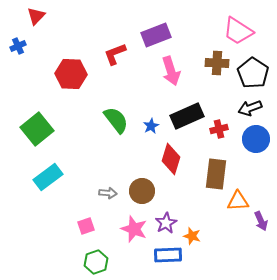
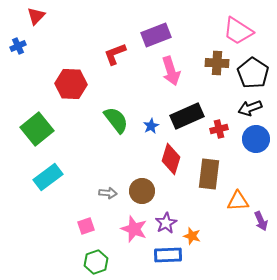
red hexagon: moved 10 px down
brown rectangle: moved 7 px left
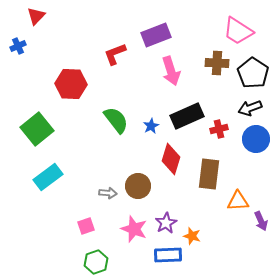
brown circle: moved 4 px left, 5 px up
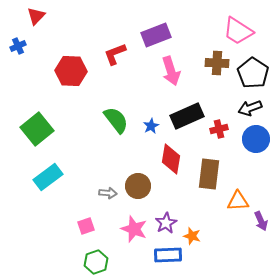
red hexagon: moved 13 px up
red diamond: rotated 8 degrees counterclockwise
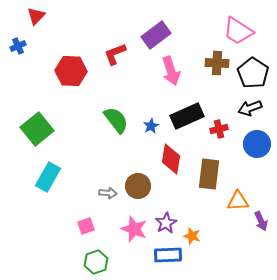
purple rectangle: rotated 16 degrees counterclockwise
blue circle: moved 1 px right, 5 px down
cyan rectangle: rotated 24 degrees counterclockwise
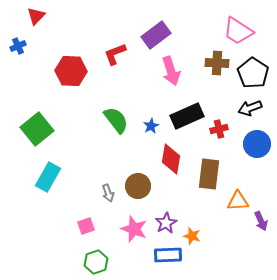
gray arrow: rotated 66 degrees clockwise
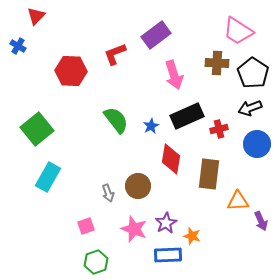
blue cross: rotated 35 degrees counterclockwise
pink arrow: moved 3 px right, 4 px down
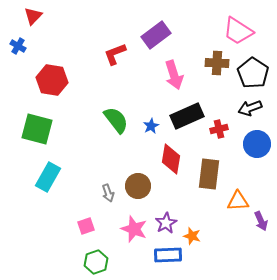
red triangle: moved 3 px left
red hexagon: moved 19 px left, 9 px down; rotated 8 degrees clockwise
green square: rotated 36 degrees counterclockwise
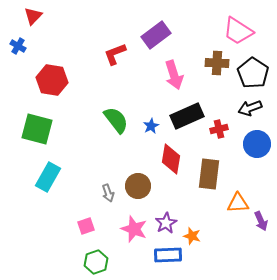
orange triangle: moved 2 px down
